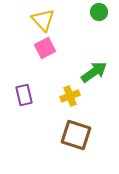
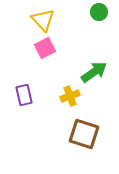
brown square: moved 8 px right, 1 px up
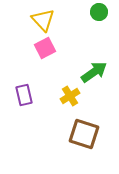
yellow cross: rotated 12 degrees counterclockwise
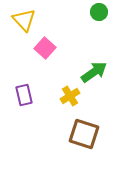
yellow triangle: moved 19 px left
pink square: rotated 20 degrees counterclockwise
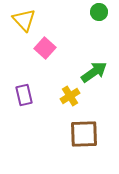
brown square: rotated 20 degrees counterclockwise
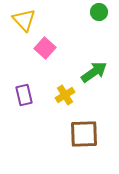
yellow cross: moved 5 px left, 1 px up
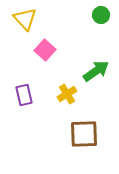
green circle: moved 2 px right, 3 px down
yellow triangle: moved 1 px right, 1 px up
pink square: moved 2 px down
green arrow: moved 2 px right, 1 px up
yellow cross: moved 2 px right, 1 px up
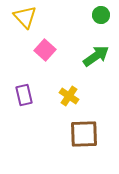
yellow triangle: moved 2 px up
green arrow: moved 15 px up
yellow cross: moved 2 px right, 2 px down; rotated 24 degrees counterclockwise
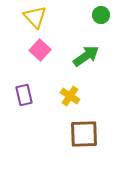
yellow triangle: moved 10 px right
pink square: moved 5 px left
green arrow: moved 10 px left
yellow cross: moved 1 px right
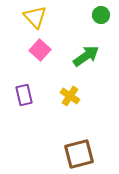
brown square: moved 5 px left, 20 px down; rotated 12 degrees counterclockwise
